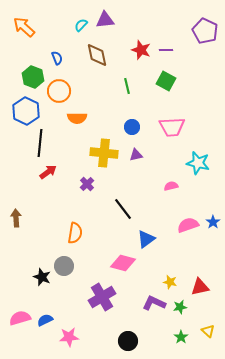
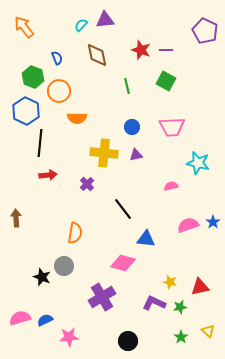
orange arrow at (24, 27): rotated 10 degrees clockwise
red arrow at (48, 172): moved 3 px down; rotated 30 degrees clockwise
blue triangle at (146, 239): rotated 42 degrees clockwise
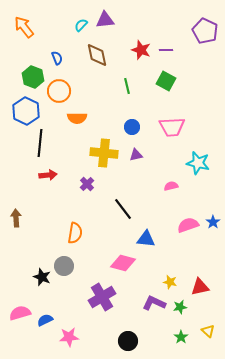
pink semicircle at (20, 318): moved 5 px up
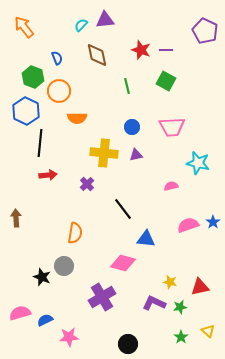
black circle at (128, 341): moved 3 px down
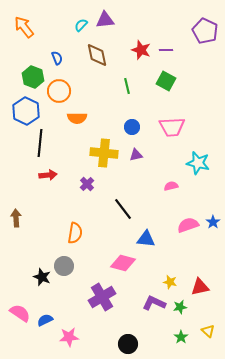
pink semicircle at (20, 313): rotated 50 degrees clockwise
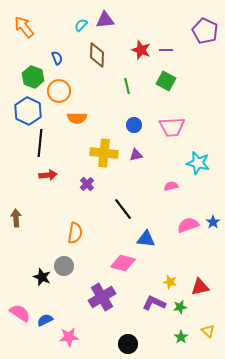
brown diamond at (97, 55): rotated 15 degrees clockwise
blue hexagon at (26, 111): moved 2 px right
blue circle at (132, 127): moved 2 px right, 2 px up
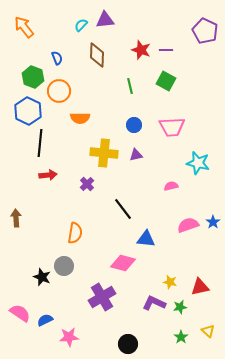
green line at (127, 86): moved 3 px right
orange semicircle at (77, 118): moved 3 px right
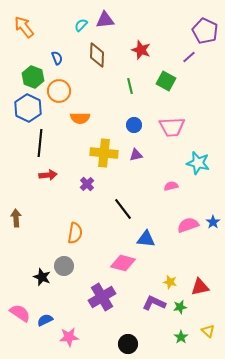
purple line at (166, 50): moved 23 px right, 7 px down; rotated 40 degrees counterclockwise
blue hexagon at (28, 111): moved 3 px up
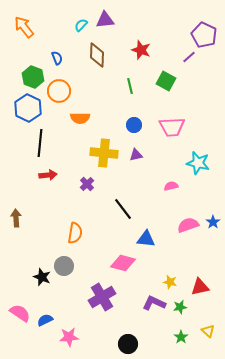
purple pentagon at (205, 31): moved 1 px left, 4 px down
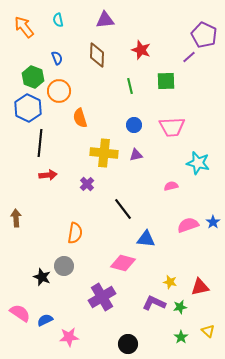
cyan semicircle at (81, 25): moved 23 px left, 5 px up; rotated 56 degrees counterclockwise
green square at (166, 81): rotated 30 degrees counterclockwise
orange semicircle at (80, 118): rotated 72 degrees clockwise
